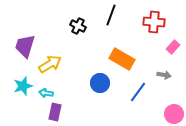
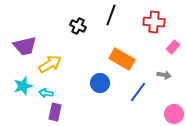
purple trapezoid: rotated 120 degrees counterclockwise
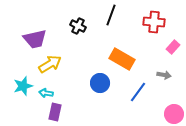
purple trapezoid: moved 10 px right, 7 px up
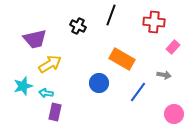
blue circle: moved 1 px left
